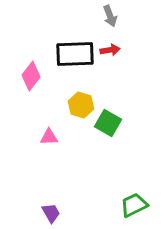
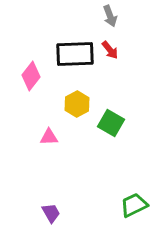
red arrow: rotated 60 degrees clockwise
yellow hexagon: moved 4 px left, 1 px up; rotated 15 degrees clockwise
green square: moved 3 px right
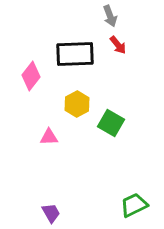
red arrow: moved 8 px right, 5 px up
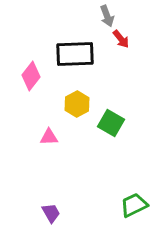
gray arrow: moved 3 px left
red arrow: moved 3 px right, 6 px up
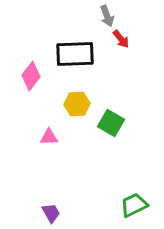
yellow hexagon: rotated 25 degrees clockwise
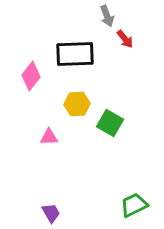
red arrow: moved 4 px right
green square: moved 1 px left
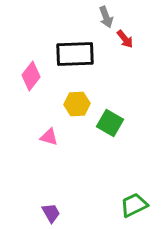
gray arrow: moved 1 px left, 1 px down
pink triangle: rotated 18 degrees clockwise
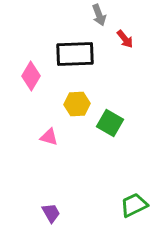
gray arrow: moved 7 px left, 2 px up
pink diamond: rotated 8 degrees counterclockwise
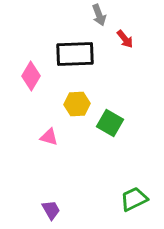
green trapezoid: moved 6 px up
purple trapezoid: moved 3 px up
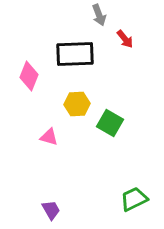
pink diamond: moved 2 px left; rotated 8 degrees counterclockwise
